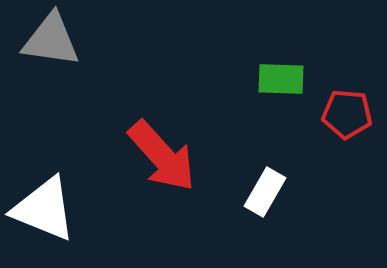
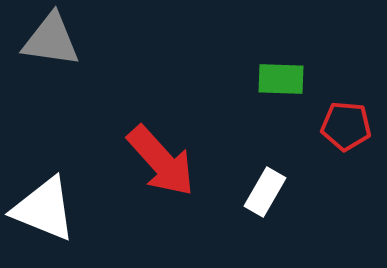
red pentagon: moved 1 px left, 12 px down
red arrow: moved 1 px left, 5 px down
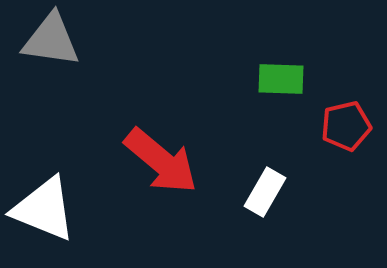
red pentagon: rotated 18 degrees counterclockwise
red arrow: rotated 8 degrees counterclockwise
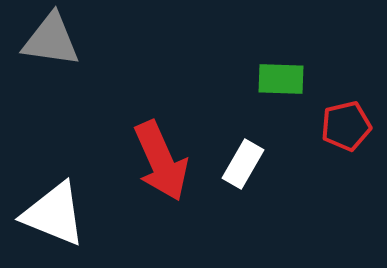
red arrow: rotated 26 degrees clockwise
white rectangle: moved 22 px left, 28 px up
white triangle: moved 10 px right, 5 px down
